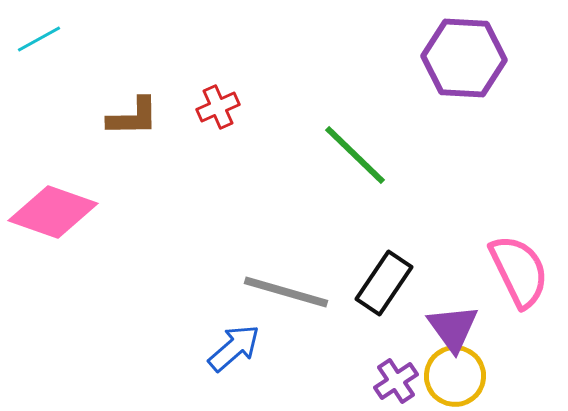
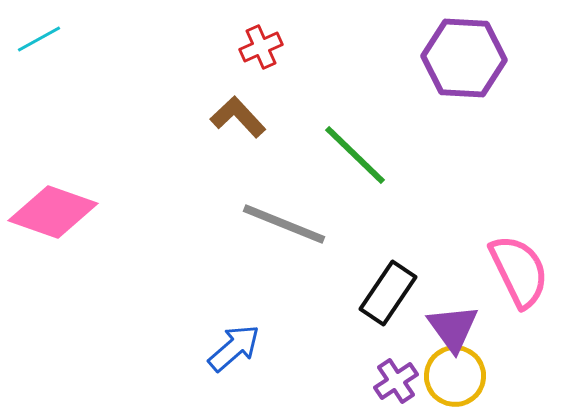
red cross: moved 43 px right, 60 px up
brown L-shape: moved 105 px right; rotated 132 degrees counterclockwise
black rectangle: moved 4 px right, 10 px down
gray line: moved 2 px left, 68 px up; rotated 6 degrees clockwise
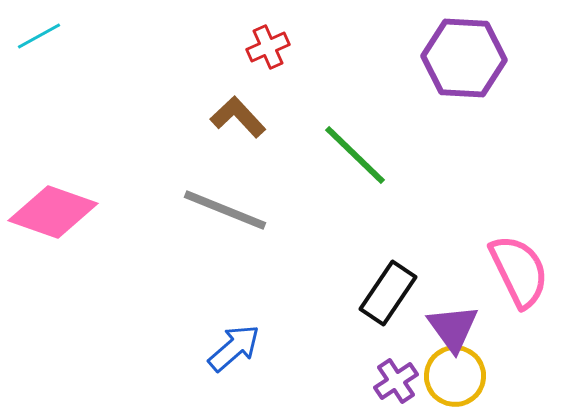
cyan line: moved 3 px up
red cross: moved 7 px right
gray line: moved 59 px left, 14 px up
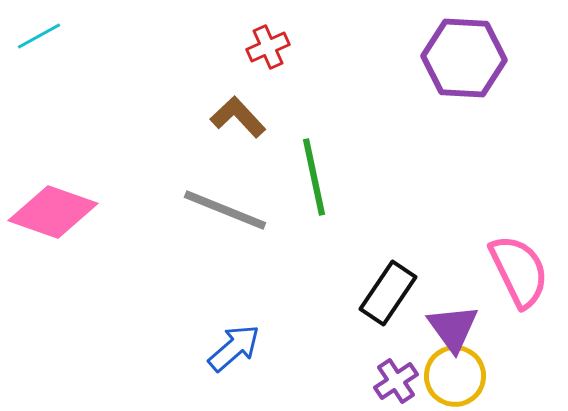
green line: moved 41 px left, 22 px down; rotated 34 degrees clockwise
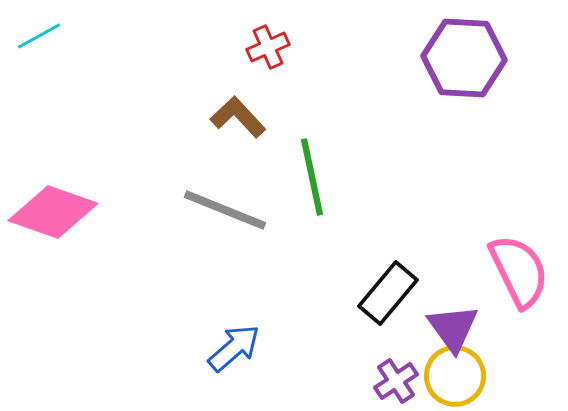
green line: moved 2 px left
black rectangle: rotated 6 degrees clockwise
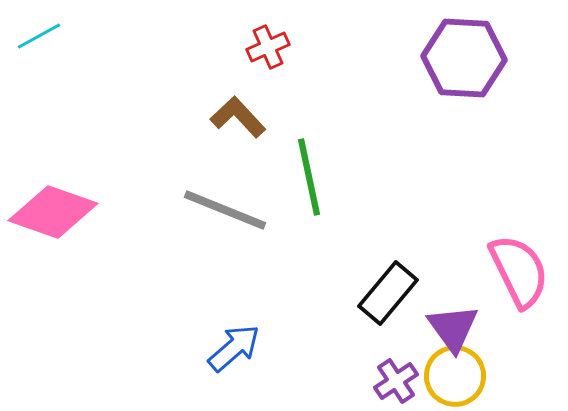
green line: moved 3 px left
